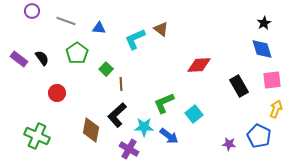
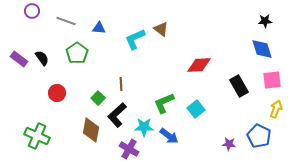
black star: moved 1 px right, 2 px up; rotated 24 degrees clockwise
green square: moved 8 px left, 29 px down
cyan square: moved 2 px right, 5 px up
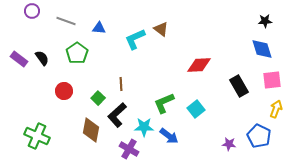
red circle: moved 7 px right, 2 px up
